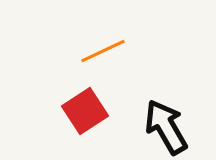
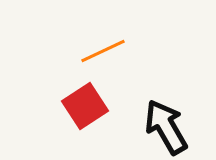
red square: moved 5 px up
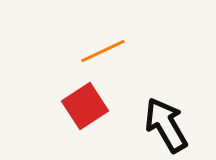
black arrow: moved 2 px up
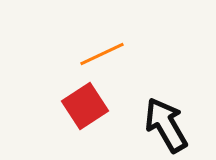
orange line: moved 1 px left, 3 px down
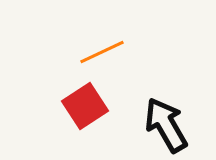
orange line: moved 2 px up
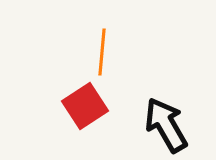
orange line: rotated 60 degrees counterclockwise
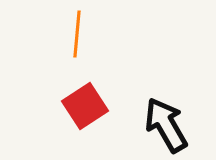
orange line: moved 25 px left, 18 px up
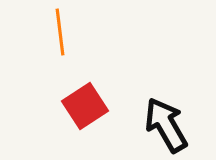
orange line: moved 17 px left, 2 px up; rotated 12 degrees counterclockwise
